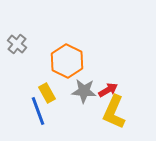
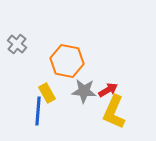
orange hexagon: rotated 16 degrees counterclockwise
blue line: rotated 24 degrees clockwise
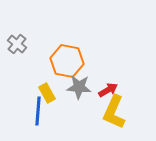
gray star: moved 5 px left, 4 px up
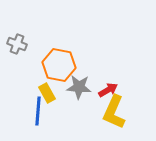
gray cross: rotated 18 degrees counterclockwise
orange hexagon: moved 8 px left, 4 px down
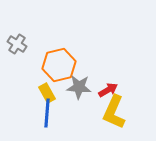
gray cross: rotated 12 degrees clockwise
orange hexagon: rotated 24 degrees counterclockwise
blue line: moved 9 px right, 2 px down
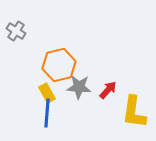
gray cross: moved 1 px left, 13 px up
red arrow: rotated 18 degrees counterclockwise
yellow L-shape: moved 20 px right; rotated 16 degrees counterclockwise
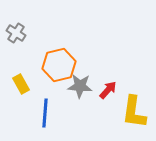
gray cross: moved 2 px down
gray star: moved 1 px right, 1 px up
yellow rectangle: moved 26 px left, 9 px up
blue line: moved 2 px left
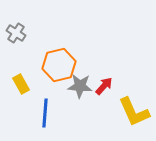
red arrow: moved 4 px left, 4 px up
yellow L-shape: rotated 32 degrees counterclockwise
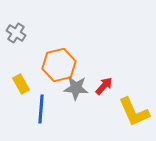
gray star: moved 4 px left, 2 px down
blue line: moved 4 px left, 4 px up
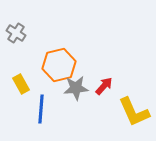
gray star: rotated 10 degrees counterclockwise
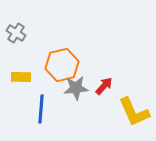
orange hexagon: moved 3 px right
yellow rectangle: moved 7 px up; rotated 60 degrees counterclockwise
